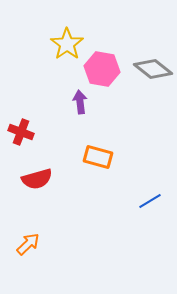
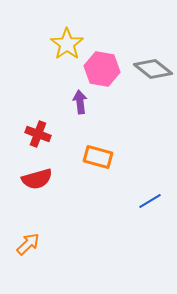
red cross: moved 17 px right, 2 px down
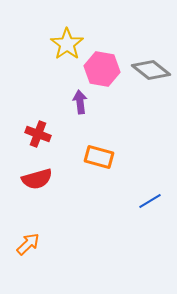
gray diamond: moved 2 px left, 1 px down
orange rectangle: moved 1 px right
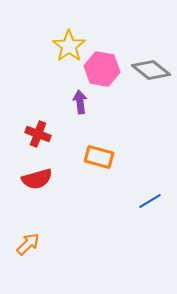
yellow star: moved 2 px right, 2 px down
